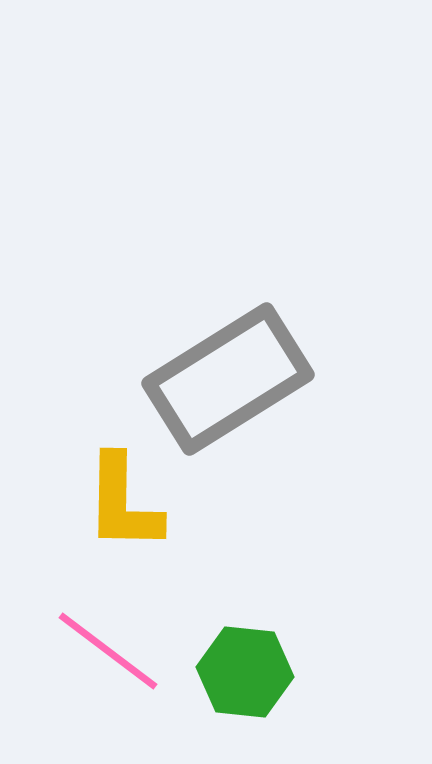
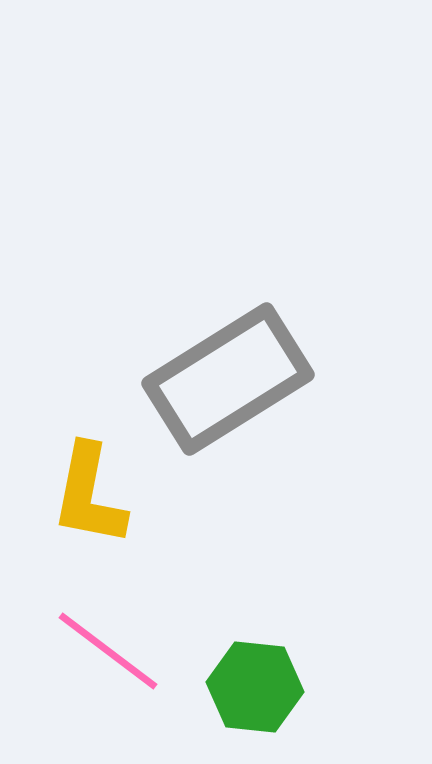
yellow L-shape: moved 34 px left, 8 px up; rotated 10 degrees clockwise
green hexagon: moved 10 px right, 15 px down
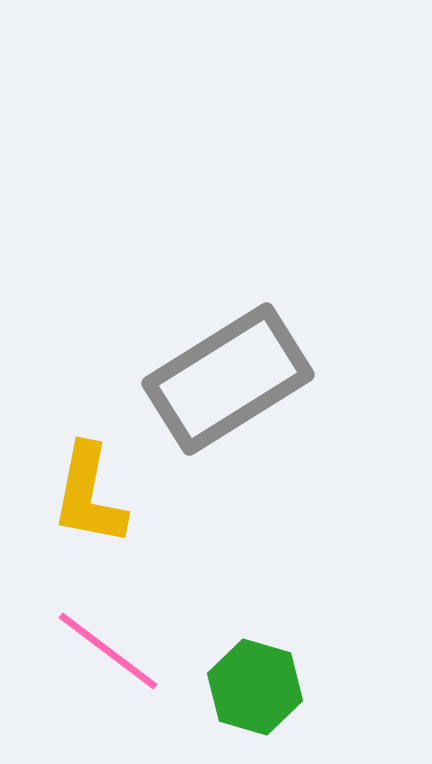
green hexagon: rotated 10 degrees clockwise
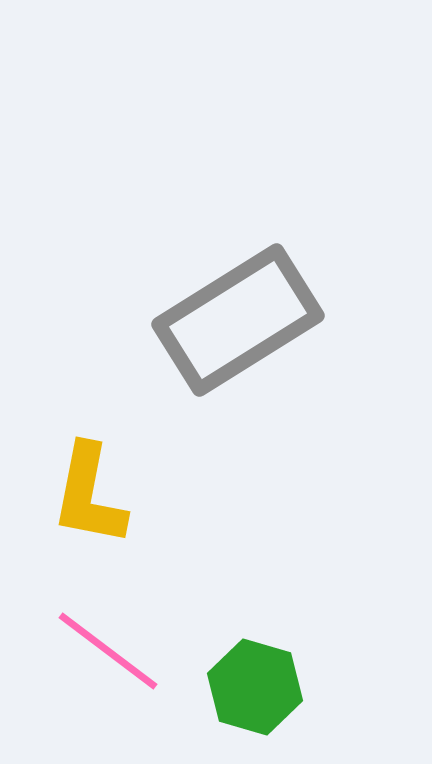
gray rectangle: moved 10 px right, 59 px up
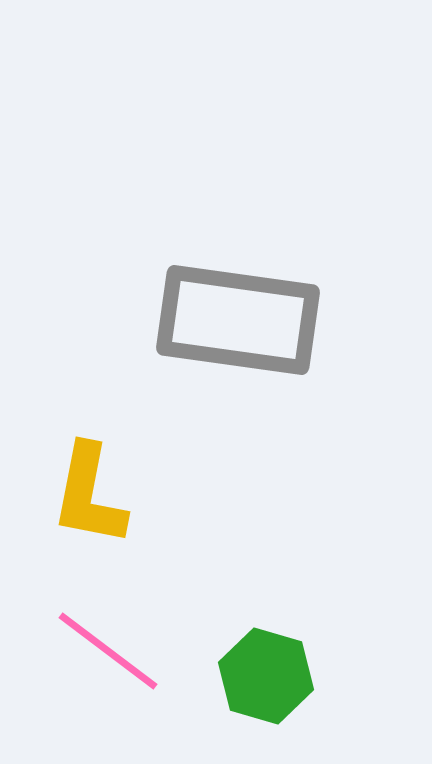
gray rectangle: rotated 40 degrees clockwise
green hexagon: moved 11 px right, 11 px up
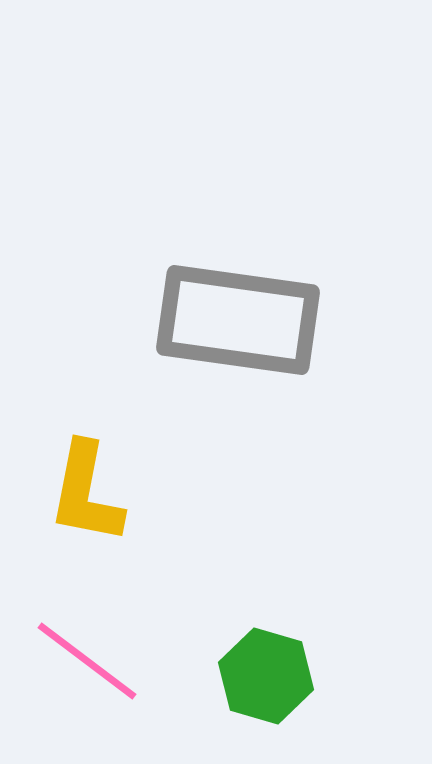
yellow L-shape: moved 3 px left, 2 px up
pink line: moved 21 px left, 10 px down
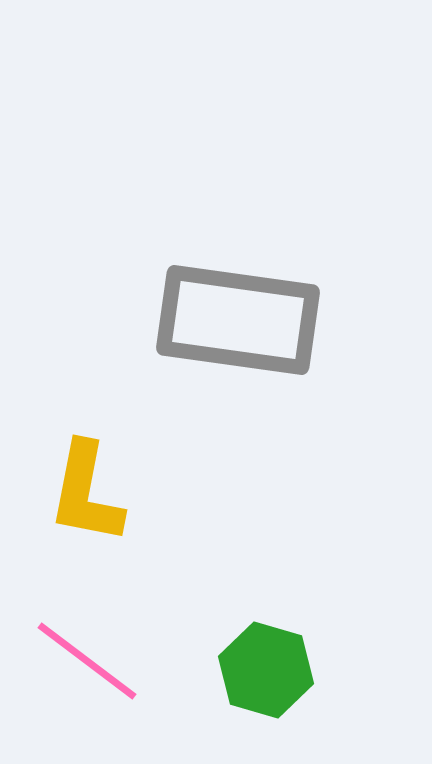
green hexagon: moved 6 px up
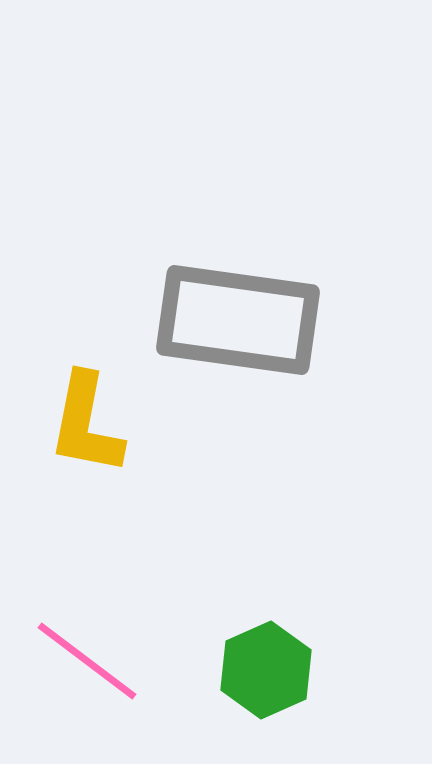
yellow L-shape: moved 69 px up
green hexagon: rotated 20 degrees clockwise
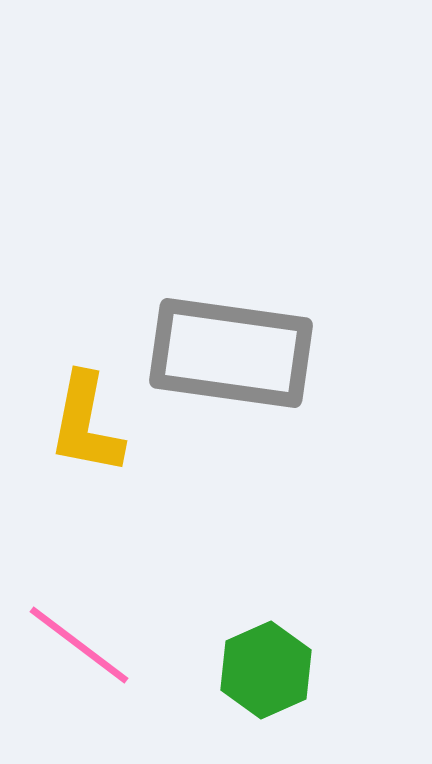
gray rectangle: moved 7 px left, 33 px down
pink line: moved 8 px left, 16 px up
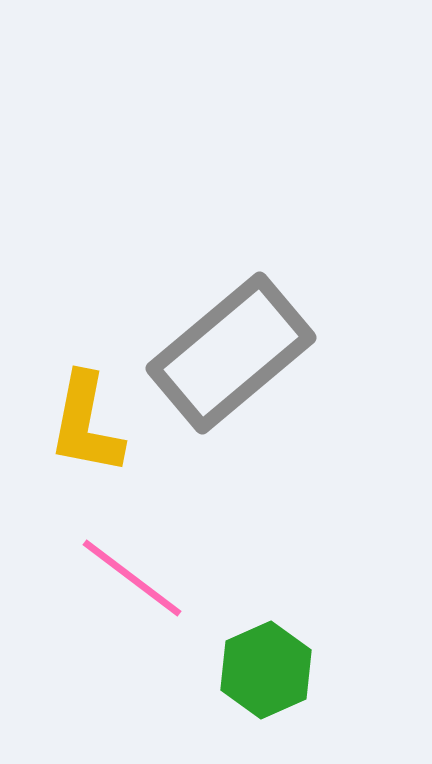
gray rectangle: rotated 48 degrees counterclockwise
pink line: moved 53 px right, 67 px up
